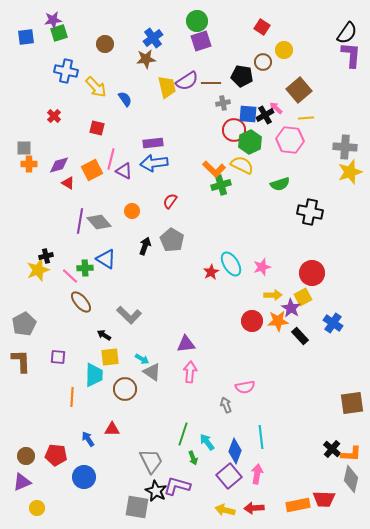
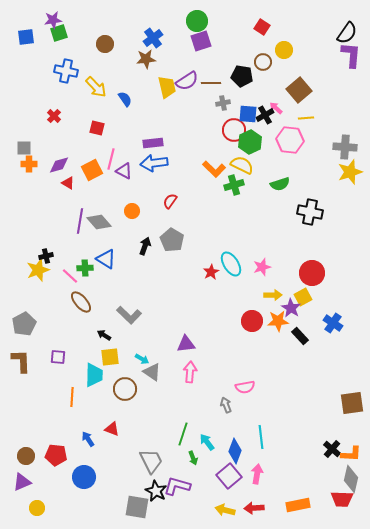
green cross at (221, 185): moved 13 px right
red triangle at (112, 429): rotated 21 degrees clockwise
red trapezoid at (324, 499): moved 18 px right
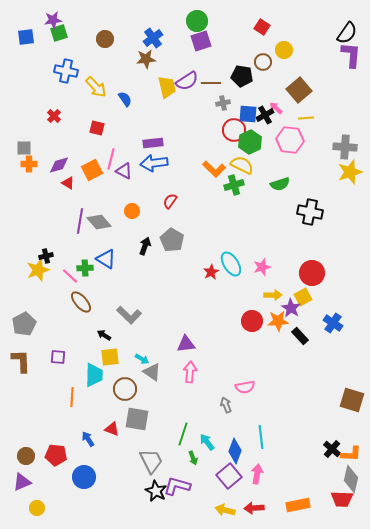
brown circle at (105, 44): moved 5 px up
brown square at (352, 403): moved 3 px up; rotated 25 degrees clockwise
gray square at (137, 507): moved 88 px up
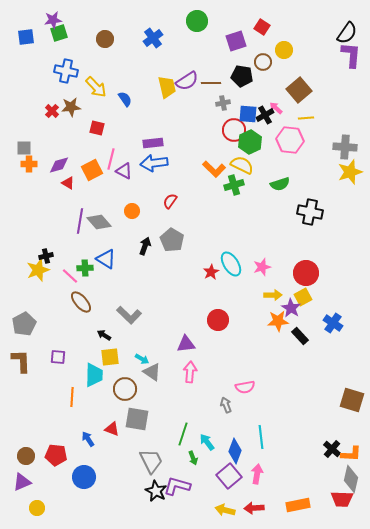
purple square at (201, 41): moved 35 px right
brown star at (146, 59): moved 75 px left, 48 px down
red cross at (54, 116): moved 2 px left, 5 px up
red circle at (312, 273): moved 6 px left
red circle at (252, 321): moved 34 px left, 1 px up
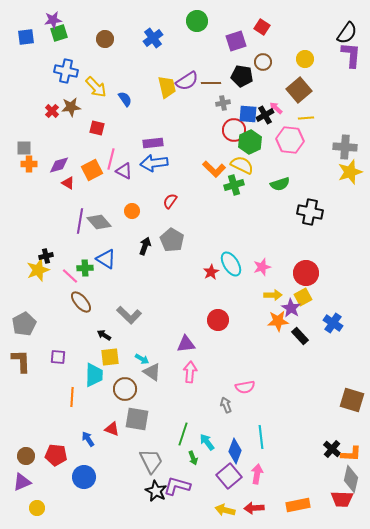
yellow circle at (284, 50): moved 21 px right, 9 px down
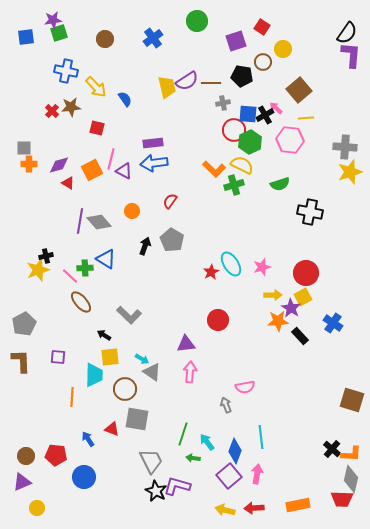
yellow circle at (305, 59): moved 22 px left, 10 px up
green arrow at (193, 458): rotated 120 degrees clockwise
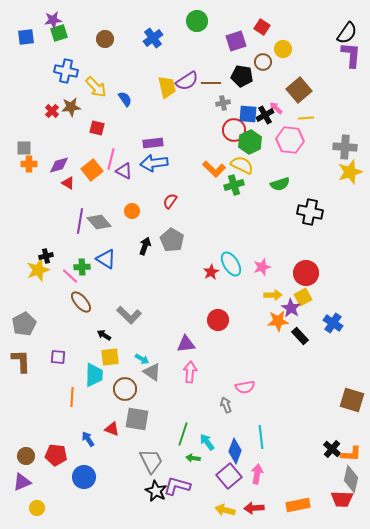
orange square at (92, 170): rotated 10 degrees counterclockwise
green cross at (85, 268): moved 3 px left, 1 px up
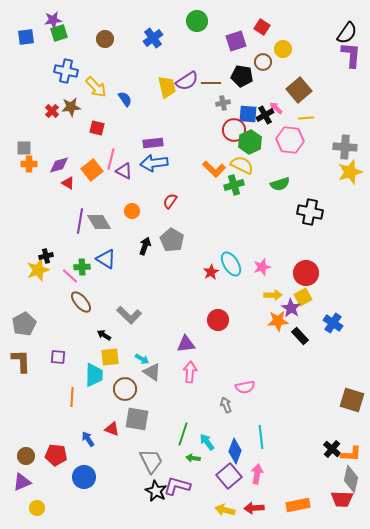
gray diamond at (99, 222): rotated 10 degrees clockwise
